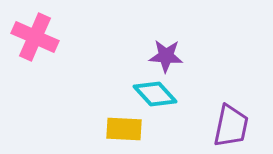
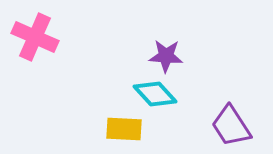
purple trapezoid: rotated 135 degrees clockwise
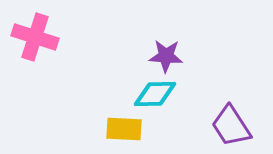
pink cross: rotated 6 degrees counterclockwise
cyan diamond: rotated 48 degrees counterclockwise
